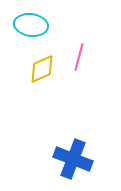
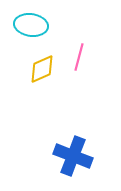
blue cross: moved 3 px up
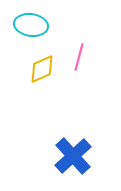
blue cross: rotated 27 degrees clockwise
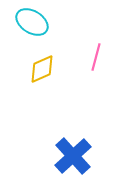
cyan ellipse: moved 1 px right, 3 px up; rotated 24 degrees clockwise
pink line: moved 17 px right
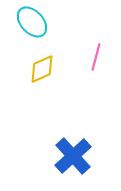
cyan ellipse: rotated 16 degrees clockwise
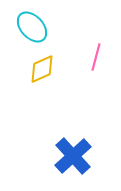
cyan ellipse: moved 5 px down
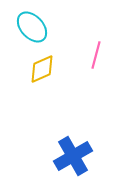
pink line: moved 2 px up
blue cross: rotated 12 degrees clockwise
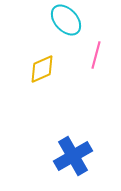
cyan ellipse: moved 34 px right, 7 px up
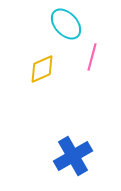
cyan ellipse: moved 4 px down
pink line: moved 4 px left, 2 px down
